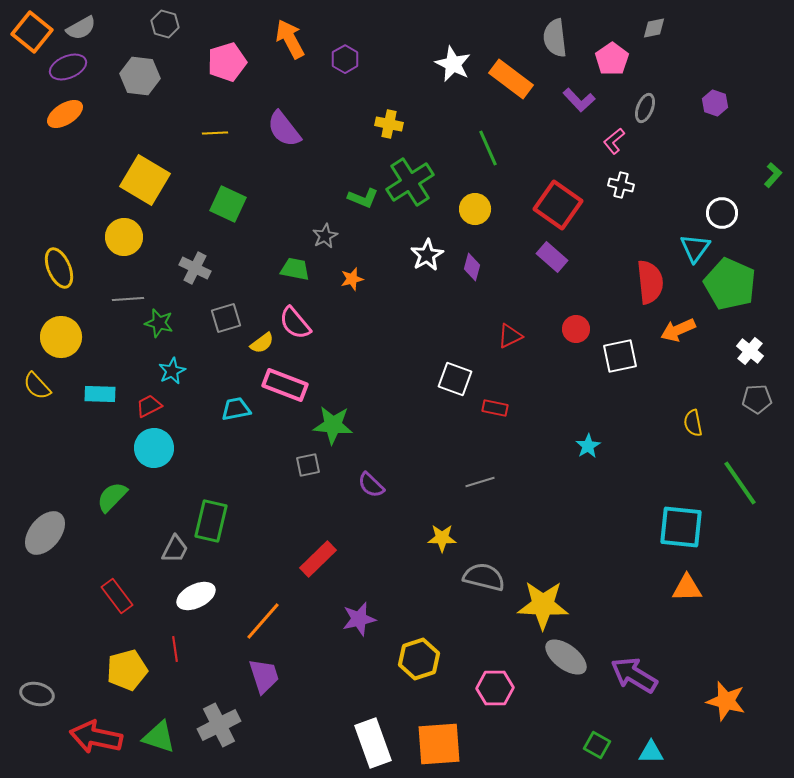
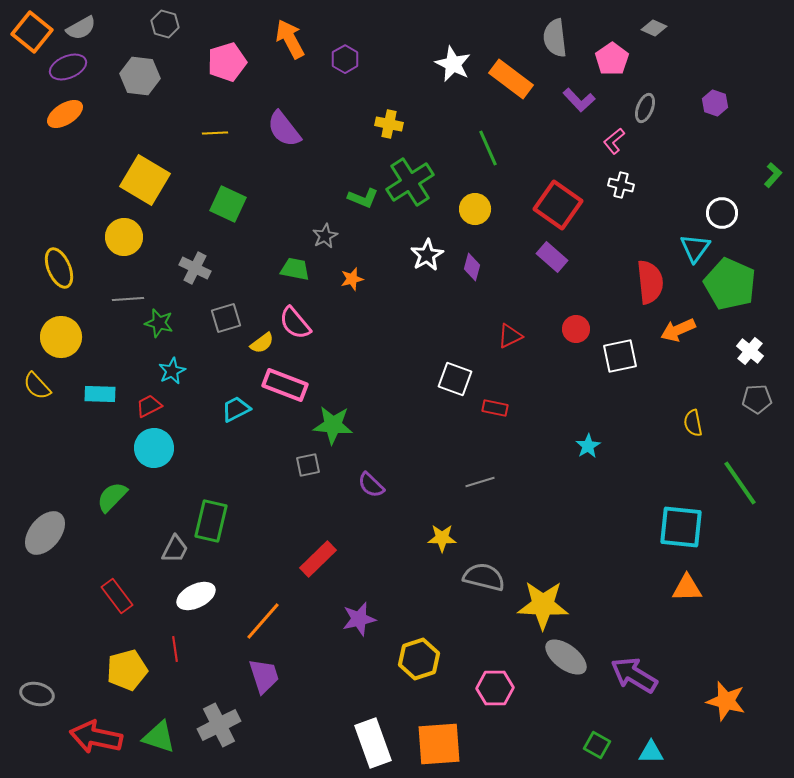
gray diamond at (654, 28): rotated 35 degrees clockwise
cyan trapezoid at (236, 409): rotated 16 degrees counterclockwise
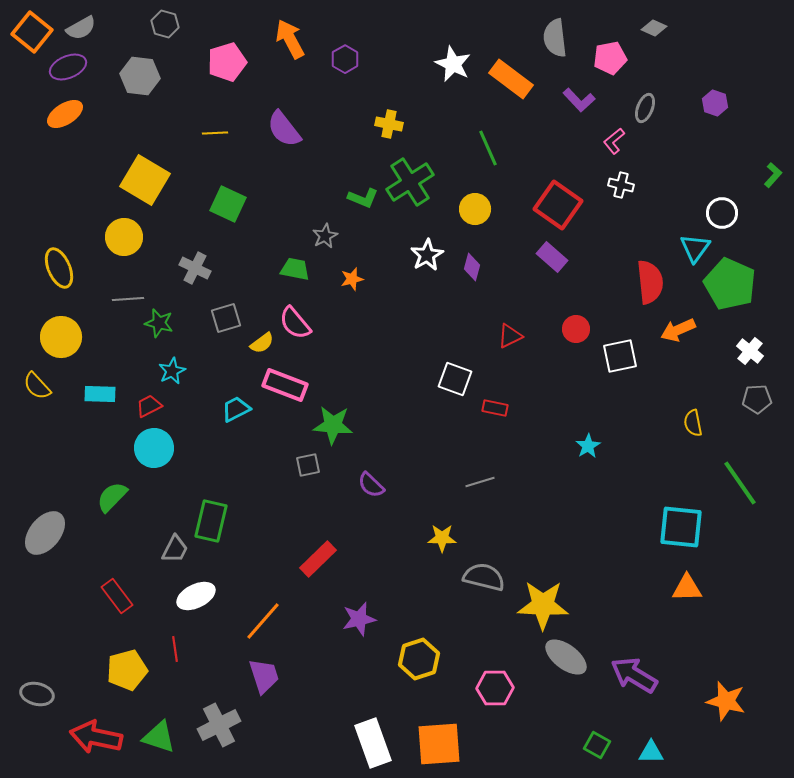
pink pentagon at (612, 59): moved 2 px left, 1 px up; rotated 24 degrees clockwise
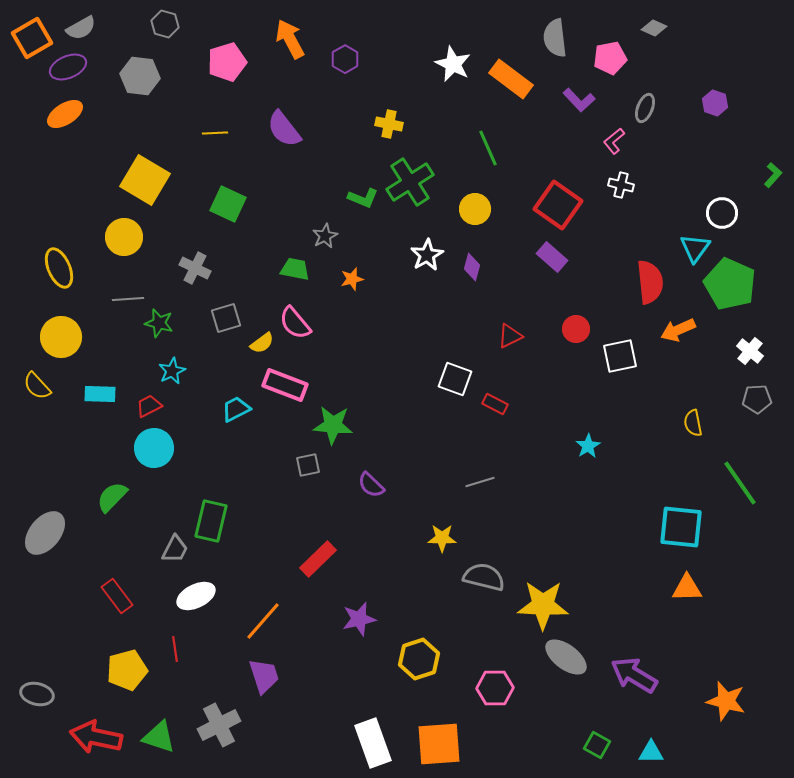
orange square at (32, 32): moved 6 px down; rotated 21 degrees clockwise
red rectangle at (495, 408): moved 4 px up; rotated 15 degrees clockwise
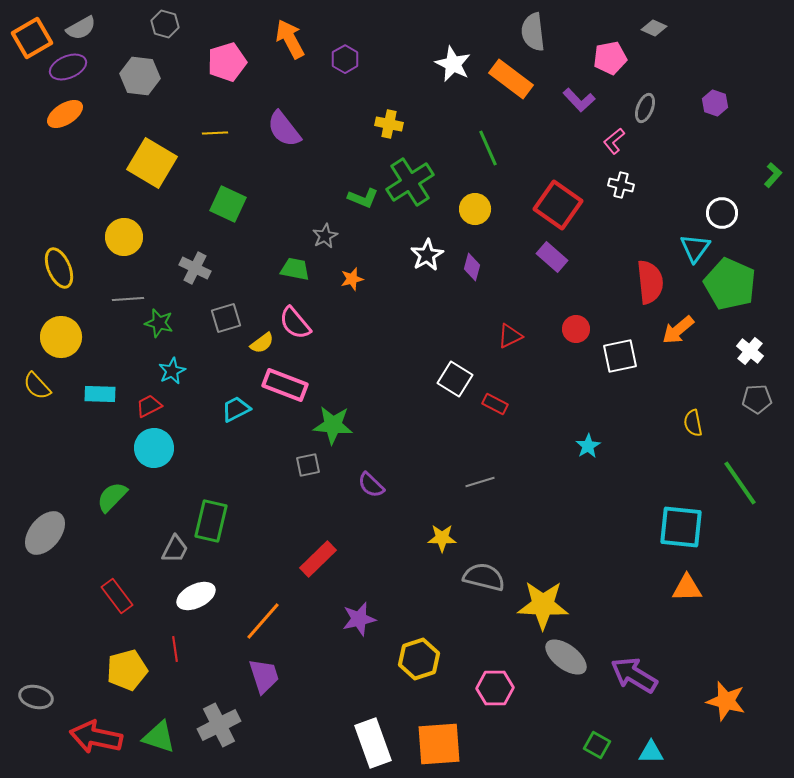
gray semicircle at (555, 38): moved 22 px left, 6 px up
yellow square at (145, 180): moved 7 px right, 17 px up
orange arrow at (678, 330): rotated 16 degrees counterclockwise
white square at (455, 379): rotated 12 degrees clockwise
gray ellipse at (37, 694): moved 1 px left, 3 px down
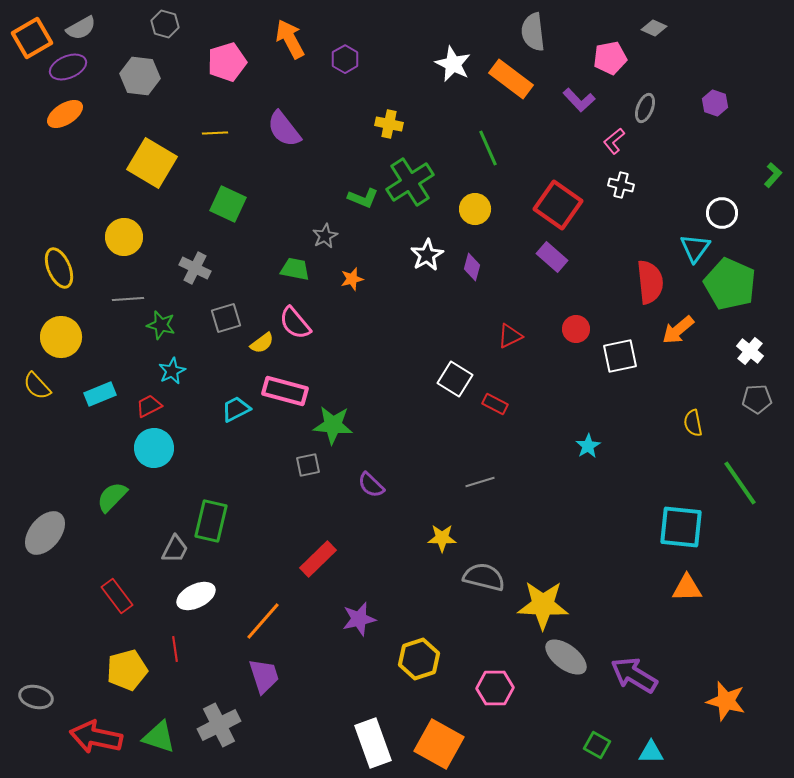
green star at (159, 323): moved 2 px right, 2 px down
pink rectangle at (285, 385): moved 6 px down; rotated 6 degrees counterclockwise
cyan rectangle at (100, 394): rotated 24 degrees counterclockwise
orange square at (439, 744): rotated 33 degrees clockwise
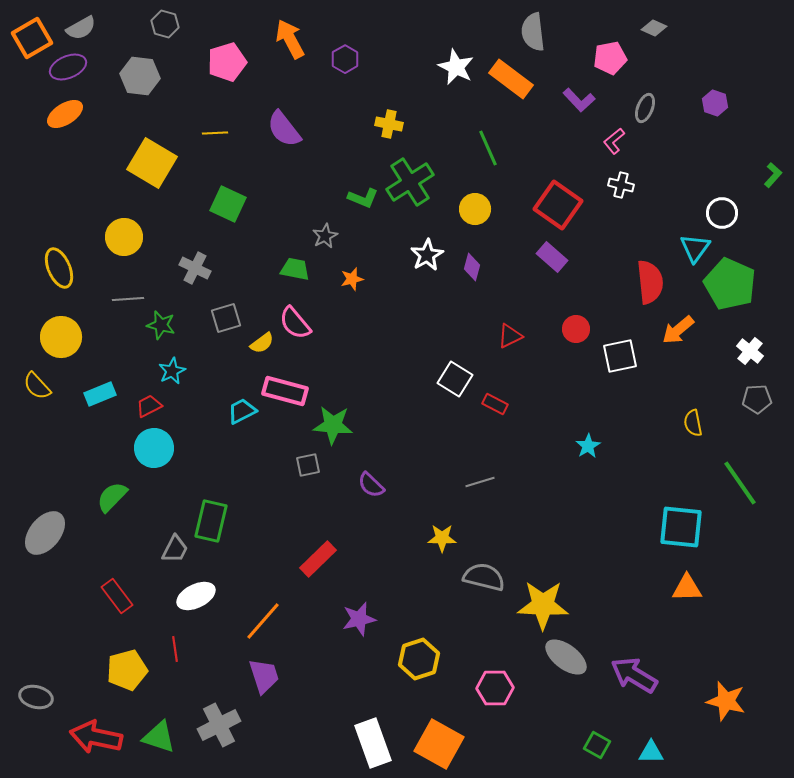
white star at (453, 64): moved 3 px right, 3 px down
cyan trapezoid at (236, 409): moved 6 px right, 2 px down
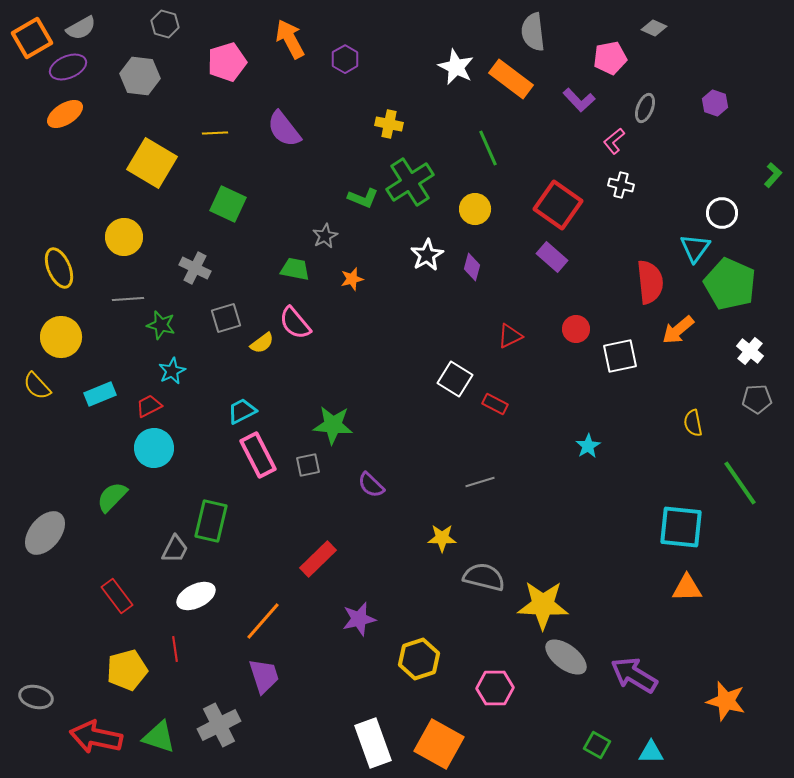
pink rectangle at (285, 391): moved 27 px left, 64 px down; rotated 48 degrees clockwise
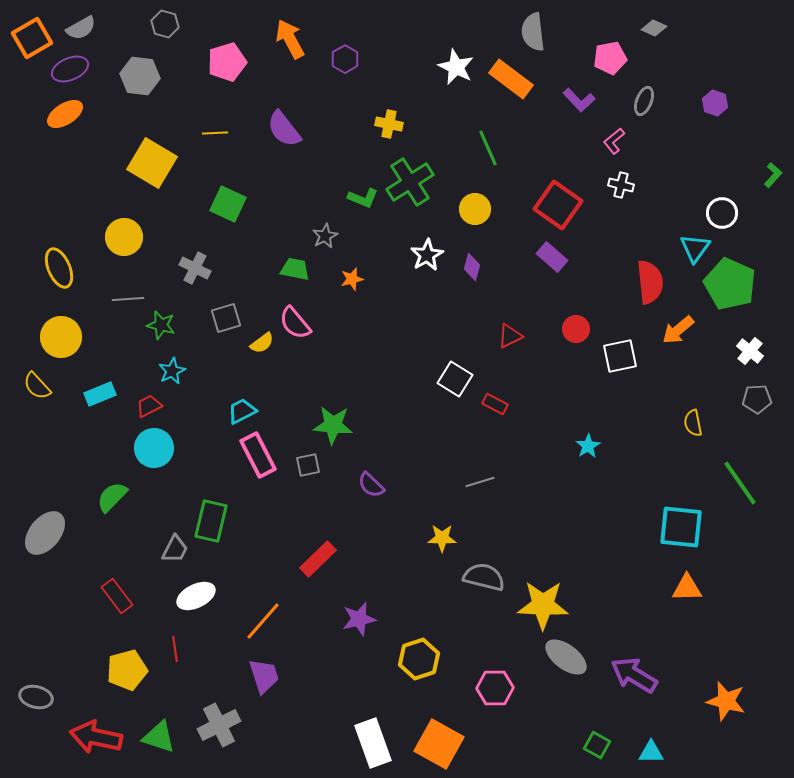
purple ellipse at (68, 67): moved 2 px right, 2 px down
gray ellipse at (645, 108): moved 1 px left, 7 px up
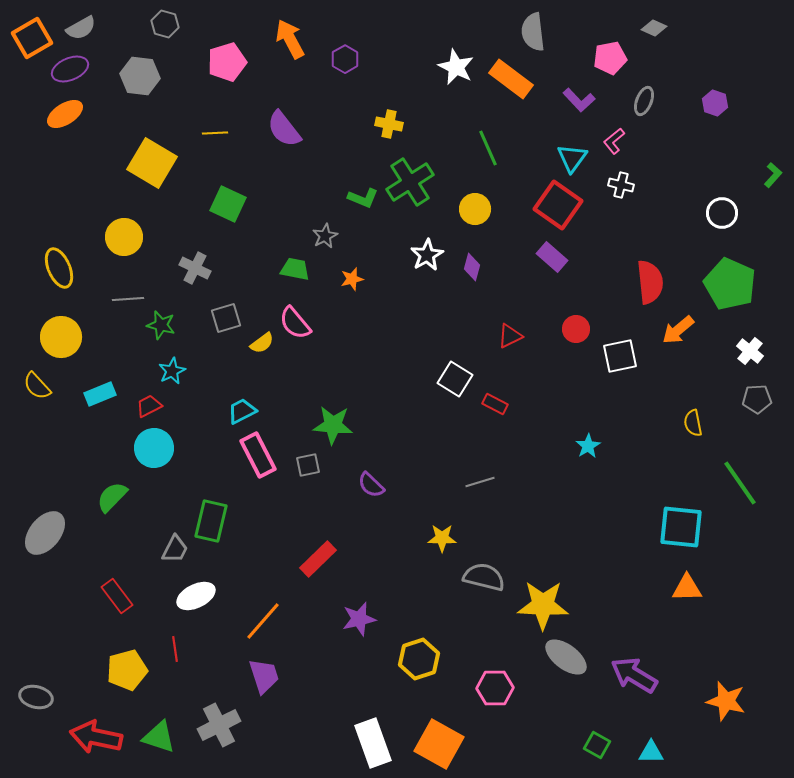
cyan triangle at (695, 248): moved 123 px left, 90 px up
